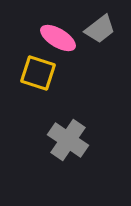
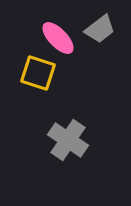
pink ellipse: rotated 15 degrees clockwise
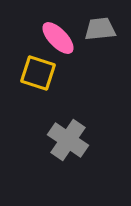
gray trapezoid: rotated 148 degrees counterclockwise
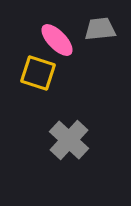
pink ellipse: moved 1 px left, 2 px down
gray cross: moved 1 px right; rotated 9 degrees clockwise
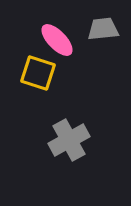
gray trapezoid: moved 3 px right
gray cross: rotated 18 degrees clockwise
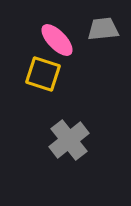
yellow square: moved 5 px right, 1 px down
gray cross: rotated 9 degrees counterclockwise
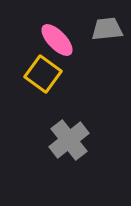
gray trapezoid: moved 4 px right
yellow square: rotated 18 degrees clockwise
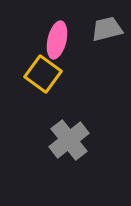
gray trapezoid: rotated 8 degrees counterclockwise
pink ellipse: rotated 57 degrees clockwise
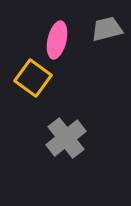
yellow square: moved 10 px left, 4 px down
gray cross: moved 3 px left, 2 px up
